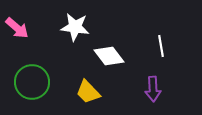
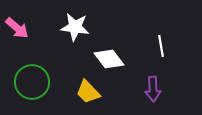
white diamond: moved 3 px down
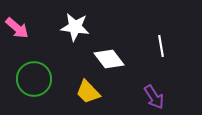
green circle: moved 2 px right, 3 px up
purple arrow: moved 1 px right, 8 px down; rotated 30 degrees counterclockwise
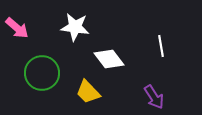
green circle: moved 8 px right, 6 px up
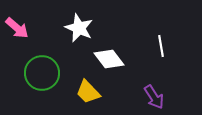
white star: moved 4 px right, 1 px down; rotated 16 degrees clockwise
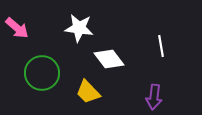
white star: rotated 16 degrees counterclockwise
purple arrow: rotated 40 degrees clockwise
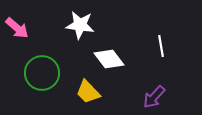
white star: moved 1 px right, 3 px up
purple arrow: rotated 35 degrees clockwise
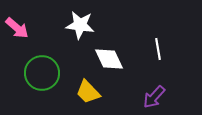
white line: moved 3 px left, 3 px down
white diamond: rotated 12 degrees clockwise
